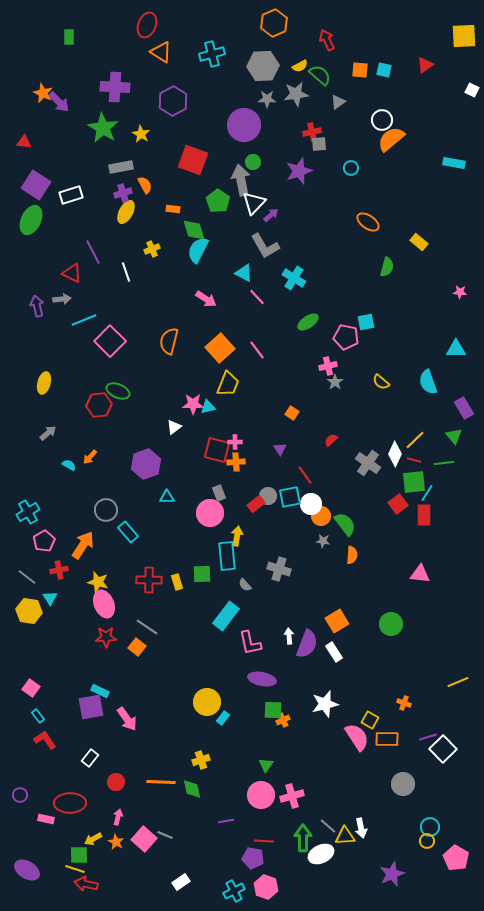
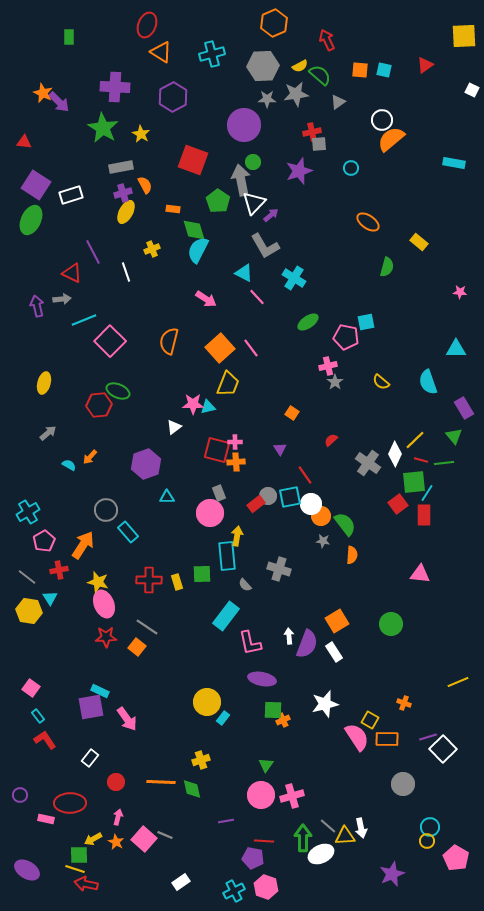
purple hexagon at (173, 101): moved 4 px up
pink line at (257, 350): moved 6 px left, 2 px up
red line at (414, 460): moved 7 px right
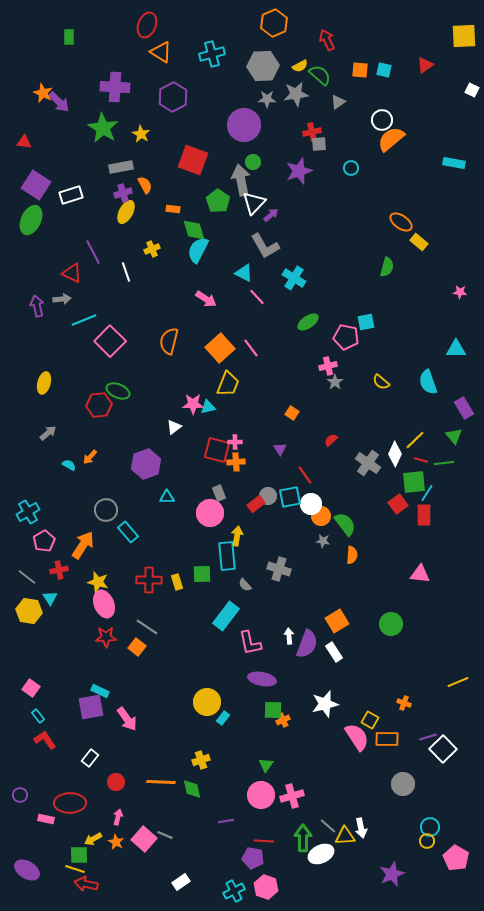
orange ellipse at (368, 222): moved 33 px right
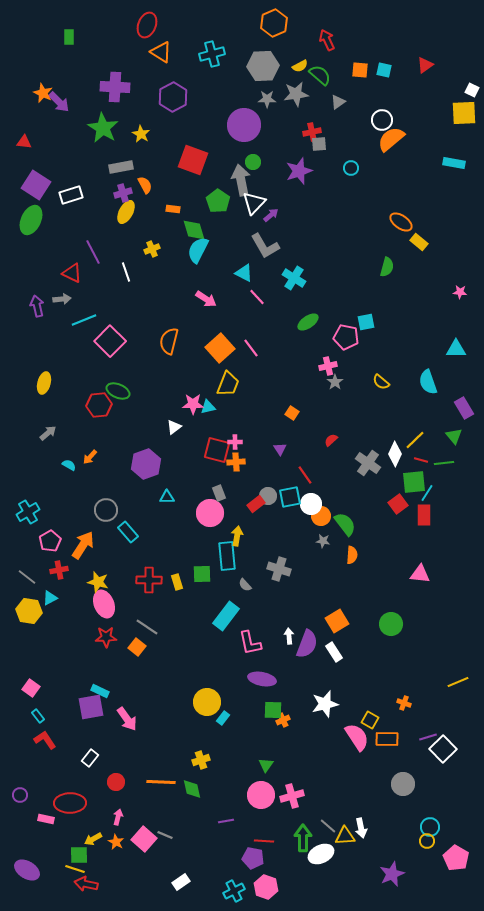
yellow square at (464, 36): moved 77 px down
pink pentagon at (44, 541): moved 6 px right
cyan triangle at (50, 598): rotated 35 degrees clockwise
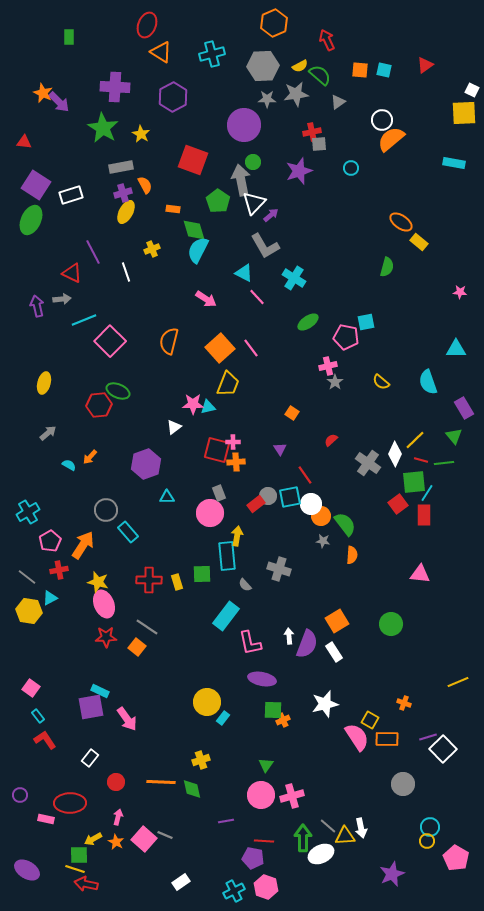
pink cross at (235, 442): moved 2 px left
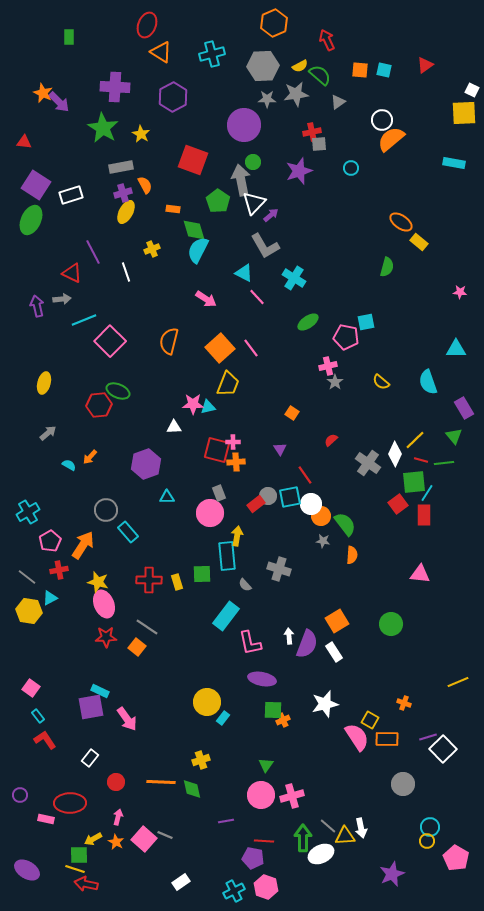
white triangle at (174, 427): rotated 35 degrees clockwise
